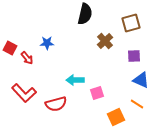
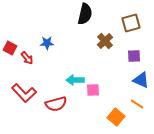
pink square: moved 4 px left, 3 px up; rotated 16 degrees clockwise
orange square: rotated 24 degrees counterclockwise
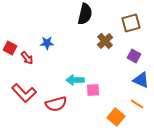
purple square: rotated 32 degrees clockwise
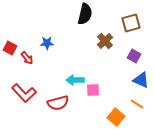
red semicircle: moved 2 px right, 1 px up
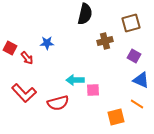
brown cross: rotated 28 degrees clockwise
orange square: rotated 36 degrees clockwise
